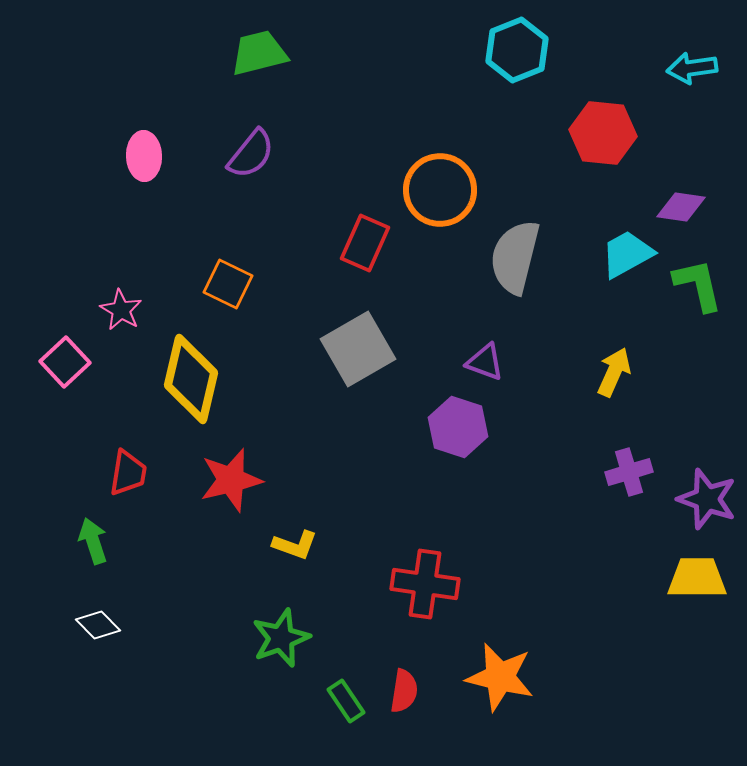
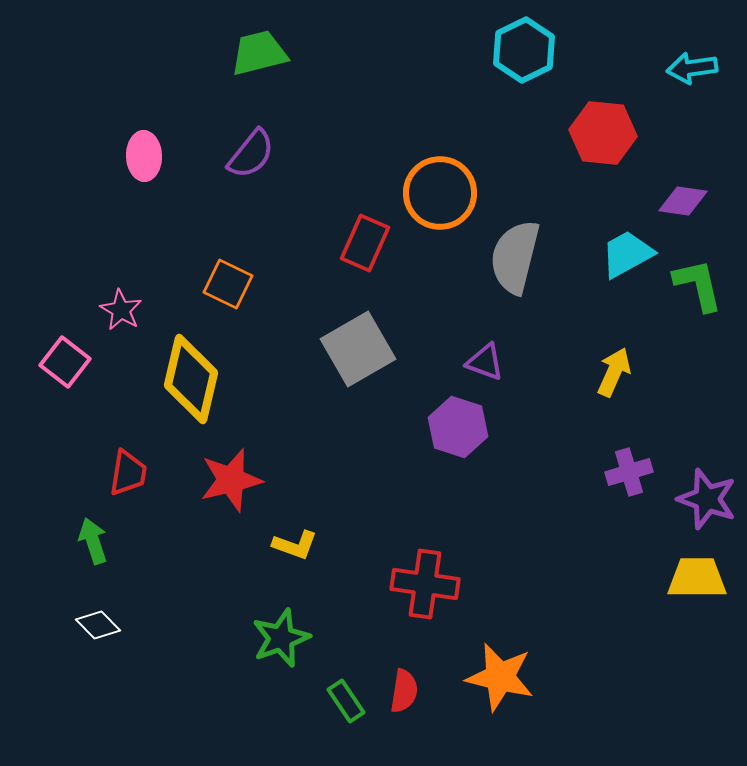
cyan hexagon: moved 7 px right; rotated 4 degrees counterclockwise
orange circle: moved 3 px down
purple diamond: moved 2 px right, 6 px up
pink square: rotated 9 degrees counterclockwise
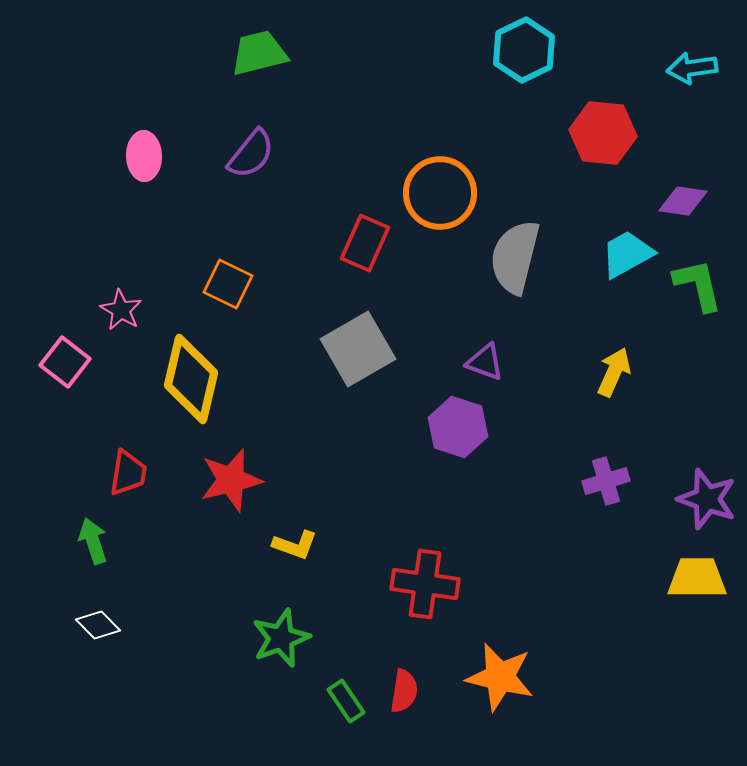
purple cross: moved 23 px left, 9 px down
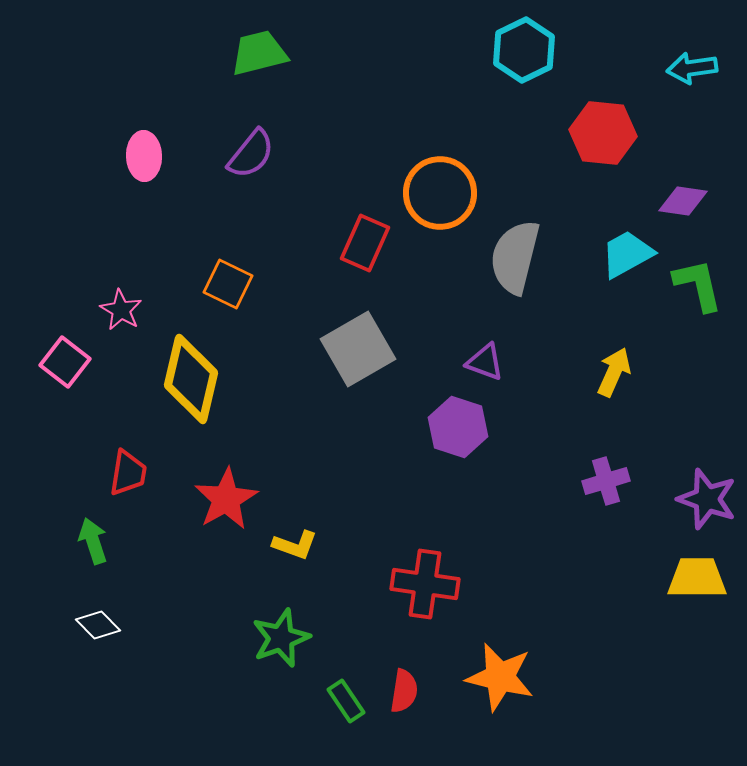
red star: moved 5 px left, 19 px down; rotated 16 degrees counterclockwise
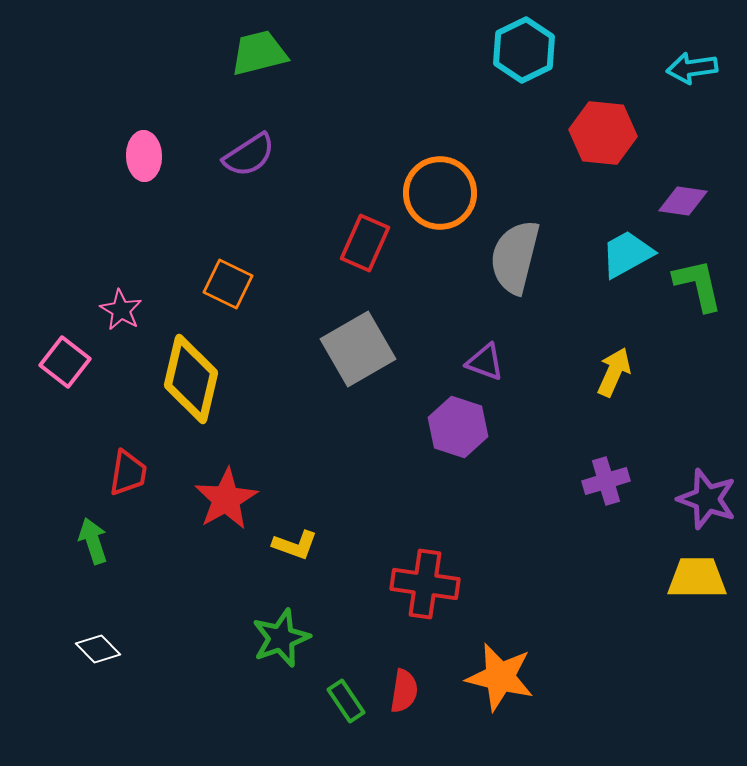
purple semicircle: moved 2 px left, 1 px down; rotated 18 degrees clockwise
white diamond: moved 24 px down
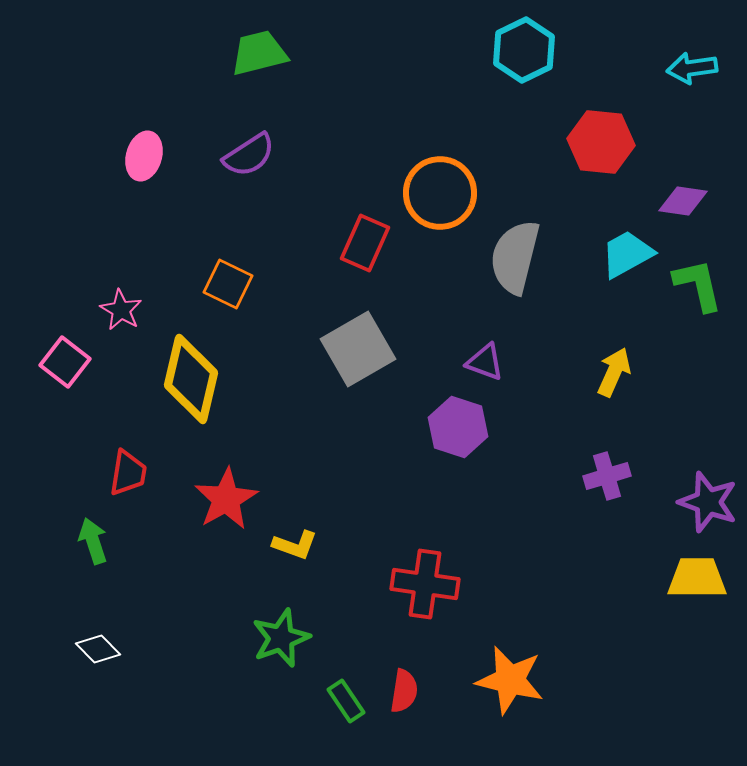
red hexagon: moved 2 px left, 9 px down
pink ellipse: rotated 18 degrees clockwise
purple cross: moved 1 px right, 5 px up
purple star: moved 1 px right, 3 px down
orange star: moved 10 px right, 3 px down
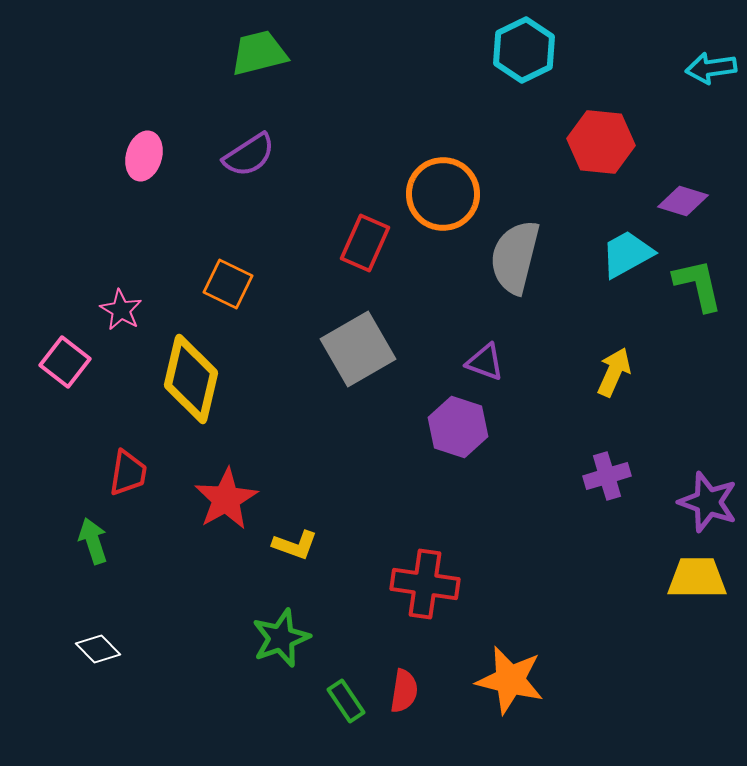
cyan arrow: moved 19 px right
orange circle: moved 3 px right, 1 px down
purple diamond: rotated 9 degrees clockwise
